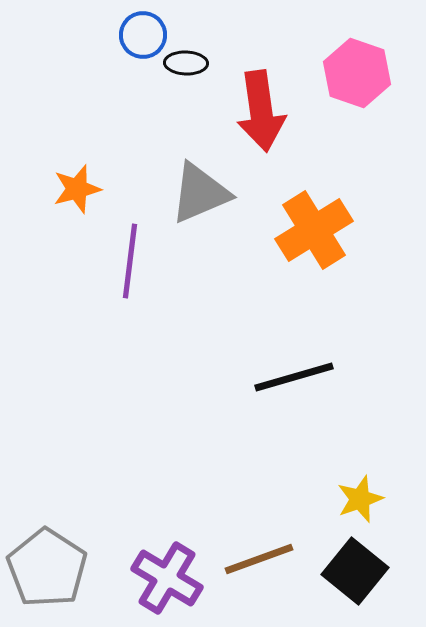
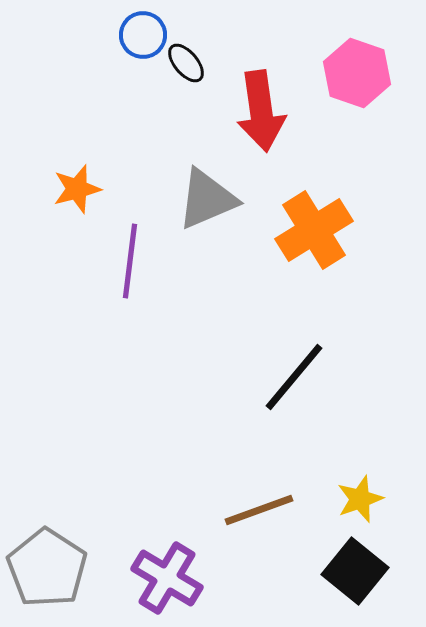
black ellipse: rotated 48 degrees clockwise
gray triangle: moved 7 px right, 6 px down
black line: rotated 34 degrees counterclockwise
brown line: moved 49 px up
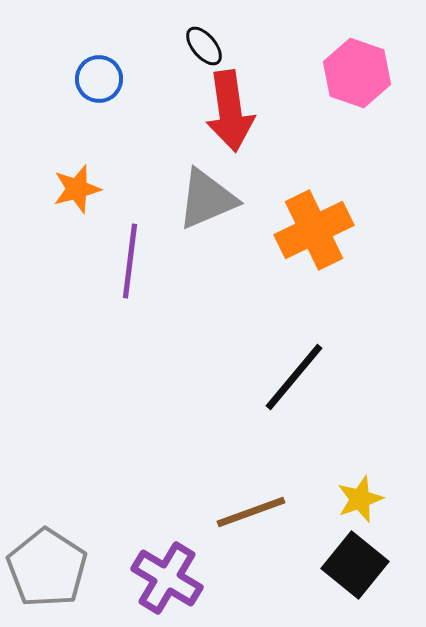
blue circle: moved 44 px left, 44 px down
black ellipse: moved 18 px right, 17 px up
red arrow: moved 31 px left
orange cross: rotated 6 degrees clockwise
brown line: moved 8 px left, 2 px down
black square: moved 6 px up
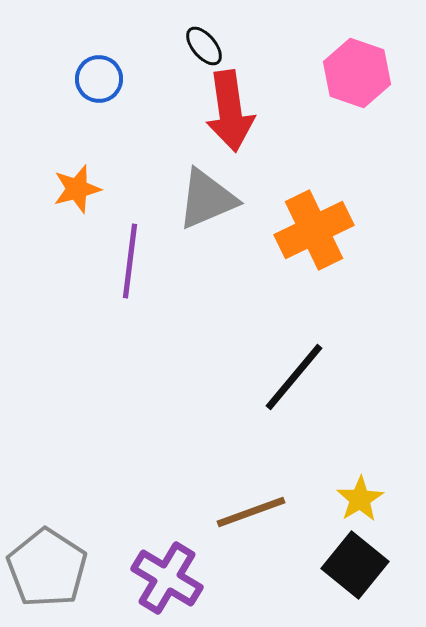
yellow star: rotated 12 degrees counterclockwise
